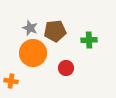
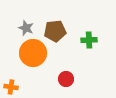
gray star: moved 4 px left
red circle: moved 11 px down
orange cross: moved 6 px down
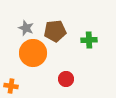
orange cross: moved 1 px up
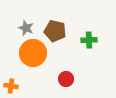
brown pentagon: rotated 20 degrees clockwise
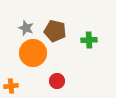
red circle: moved 9 px left, 2 px down
orange cross: rotated 16 degrees counterclockwise
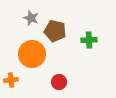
gray star: moved 5 px right, 10 px up
orange circle: moved 1 px left, 1 px down
red circle: moved 2 px right, 1 px down
orange cross: moved 6 px up
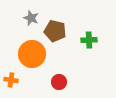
orange cross: rotated 16 degrees clockwise
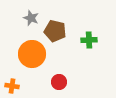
orange cross: moved 1 px right, 6 px down
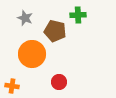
gray star: moved 6 px left
green cross: moved 11 px left, 25 px up
